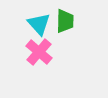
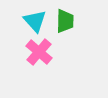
cyan triangle: moved 4 px left, 3 px up
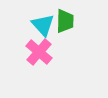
cyan triangle: moved 8 px right, 4 px down
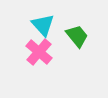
green trapezoid: moved 12 px right, 15 px down; rotated 40 degrees counterclockwise
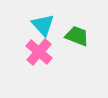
green trapezoid: rotated 30 degrees counterclockwise
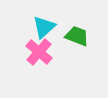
cyan triangle: moved 1 px right, 2 px down; rotated 30 degrees clockwise
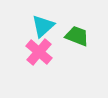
cyan triangle: moved 1 px left, 1 px up
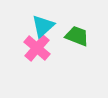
pink cross: moved 2 px left, 4 px up
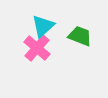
green trapezoid: moved 3 px right
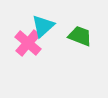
pink cross: moved 9 px left, 5 px up
